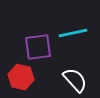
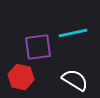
white semicircle: rotated 16 degrees counterclockwise
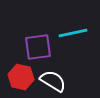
white semicircle: moved 22 px left, 1 px down
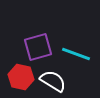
cyan line: moved 3 px right, 21 px down; rotated 32 degrees clockwise
purple square: rotated 8 degrees counterclockwise
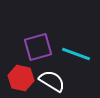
red hexagon: moved 1 px down
white semicircle: moved 1 px left
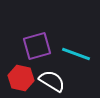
purple square: moved 1 px left, 1 px up
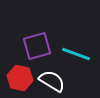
red hexagon: moved 1 px left
